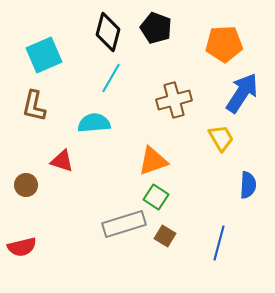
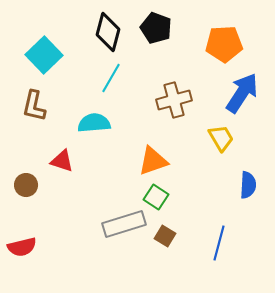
cyan square: rotated 21 degrees counterclockwise
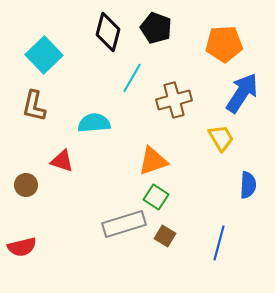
cyan line: moved 21 px right
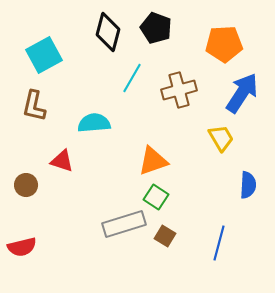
cyan square: rotated 15 degrees clockwise
brown cross: moved 5 px right, 10 px up
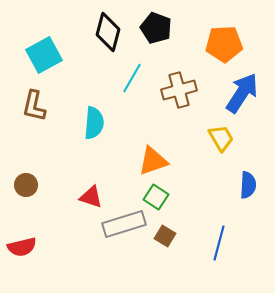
cyan semicircle: rotated 100 degrees clockwise
red triangle: moved 29 px right, 36 px down
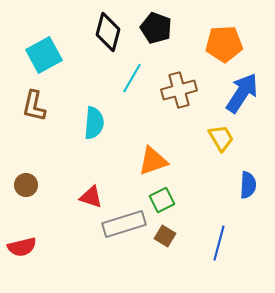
green square: moved 6 px right, 3 px down; rotated 30 degrees clockwise
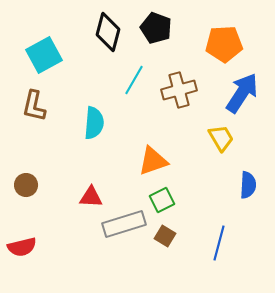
cyan line: moved 2 px right, 2 px down
red triangle: rotated 15 degrees counterclockwise
